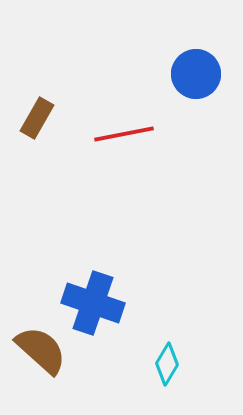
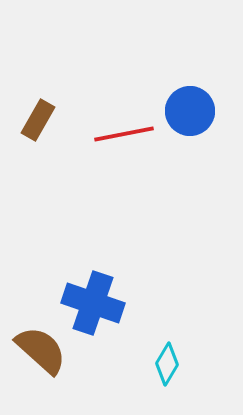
blue circle: moved 6 px left, 37 px down
brown rectangle: moved 1 px right, 2 px down
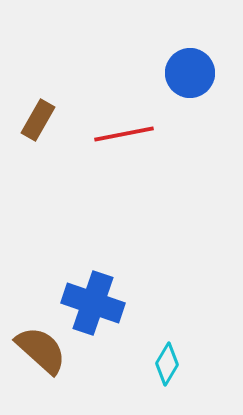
blue circle: moved 38 px up
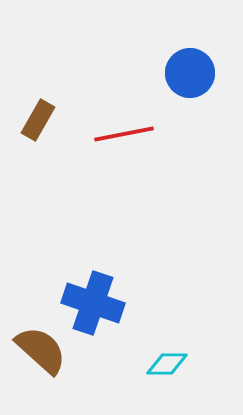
cyan diamond: rotated 60 degrees clockwise
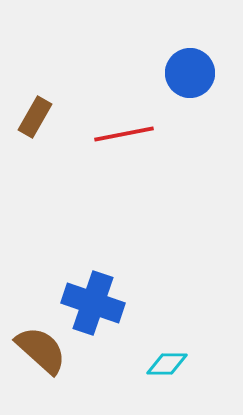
brown rectangle: moved 3 px left, 3 px up
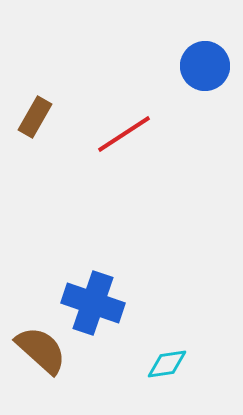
blue circle: moved 15 px right, 7 px up
red line: rotated 22 degrees counterclockwise
cyan diamond: rotated 9 degrees counterclockwise
